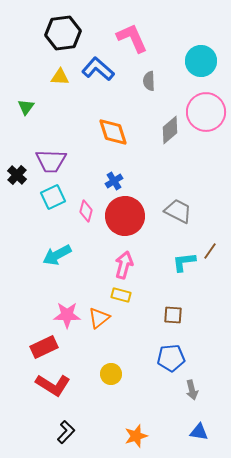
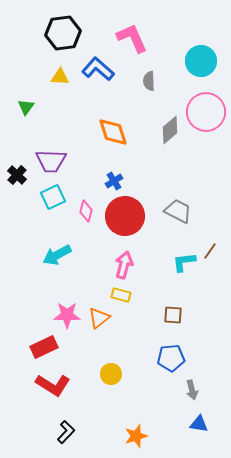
blue triangle: moved 8 px up
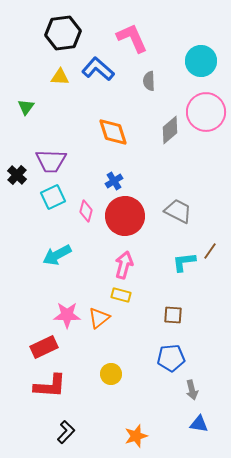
red L-shape: moved 3 px left, 1 px down; rotated 28 degrees counterclockwise
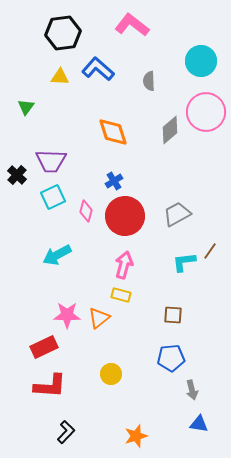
pink L-shape: moved 13 px up; rotated 28 degrees counterclockwise
gray trapezoid: moved 1 px left, 3 px down; rotated 56 degrees counterclockwise
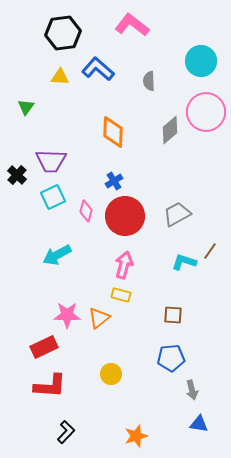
orange diamond: rotated 20 degrees clockwise
cyan L-shape: rotated 25 degrees clockwise
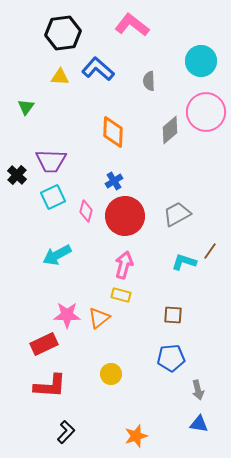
red rectangle: moved 3 px up
gray arrow: moved 6 px right
